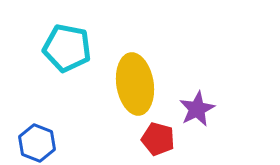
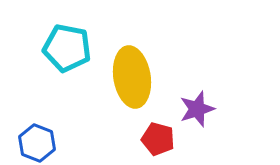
yellow ellipse: moved 3 px left, 7 px up
purple star: rotated 9 degrees clockwise
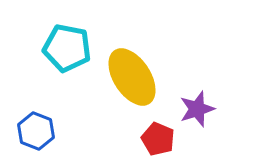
yellow ellipse: rotated 24 degrees counterclockwise
red pentagon: rotated 8 degrees clockwise
blue hexagon: moved 1 px left, 12 px up
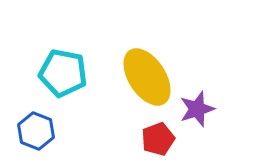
cyan pentagon: moved 4 px left, 25 px down
yellow ellipse: moved 15 px right
red pentagon: rotated 28 degrees clockwise
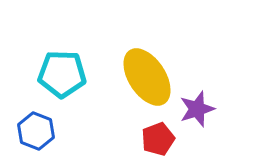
cyan pentagon: moved 1 px left, 1 px down; rotated 9 degrees counterclockwise
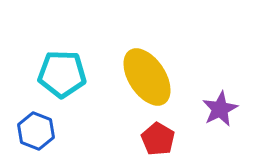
purple star: moved 23 px right; rotated 9 degrees counterclockwise
red pentagon: rotated 20 degrees counterclockwise
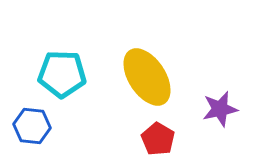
purple star: rotated 15 degrees clockwise
blue hexagon: moved 4 px left, 5 px up; rotated 15 degrees counterclockwise
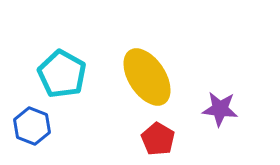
cyan pentagon: rotated 27 degrees clockwise
purple star: rotated 18 degrees clockwise
blue hexagon: rotated 15 degrees clockwise
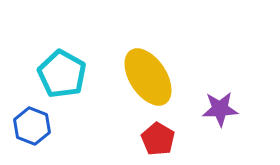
yellow ellipse: moved 1 px right
purple star: rotated 9 degrees counterclockwise
